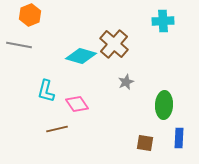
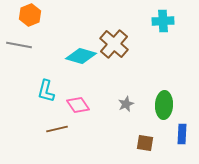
gray star: moved 22 px down
pink diamond: moved 1 px right, 1 px down
blue rectangle: moved 3 px right, 4 px up
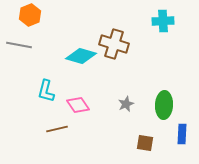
brown cross: rotated 24 degrees counterclockwise
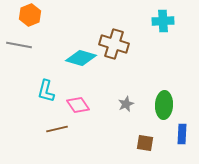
cyan diamond: moved 2 px down
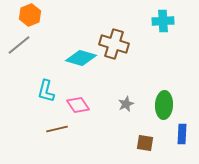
gray line: rotated 50 degrees counterclockwise
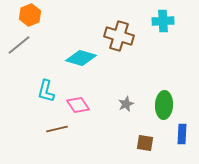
brown cross: moved 5 px right, 8 px up
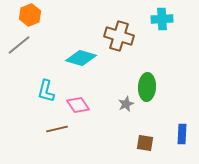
cyan cross: moved 1 px left, 2 px up
green ellipse: moved 17 px left, 18 px up
